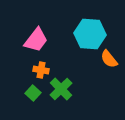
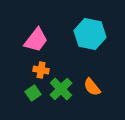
cyan hexagon: rotated 8 degrees clockwise
orange semicircle: moved 17 px left, 28 px down
green square: rotated 14 degrees clockwise
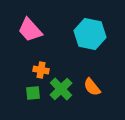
pink trapezoid: moved 6 px left, 10 px up; rotated 100 degrees clockwise
green square: rotated 28 degrees clockwise
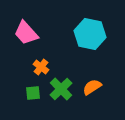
pink trapezoid: moved 4 px left, 3 px down
orange cross: moved 3 px up; rotated 28 degrees clockwise
orange semicircle: rotated 96 degrees clockwise
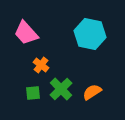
orange cross: moved 2 px up
orange semicircle: moved 5 px down
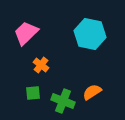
pink trapezoid: rotated 88 degrees clockwise
green cross: moved 2 px right, 12 px down; rotated 25 degrees counterclockwise
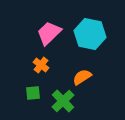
pink trapezoid: moved 23 px right
orange semicircle: moved 10 px left, 15 px up
green cross: rotated 25 degrees clockwise
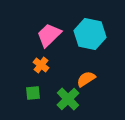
pink trapezoid: moved 2 px down
orange semicircle: moved 4 px right, 2 px down
green cross: moved 5 px right, 2 px up
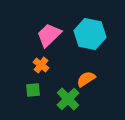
green square: moved 3 px up
